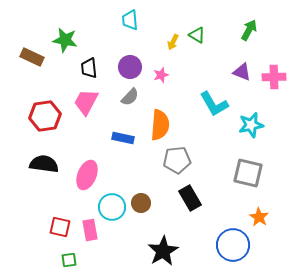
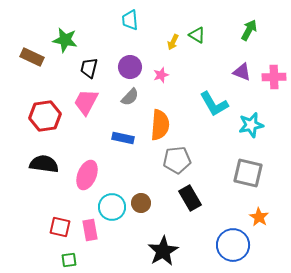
black trapezoid: rotated 20 degrees clockwise
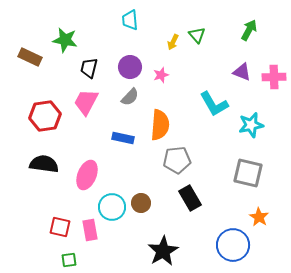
green triangle: rotated 18 degrees clockwise
brown rectangle: moved 2 px left
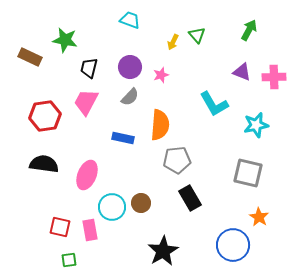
cyan trapezoid: rotated 115 degrees clockwise
cyan star: moved 5 px right
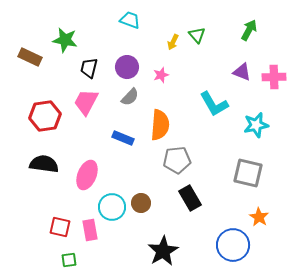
purple circle: moved 3 px left
blue rectangle: rotated 10 degrees clockwise
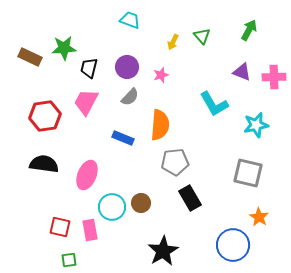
green triangle: moved 5 px right, 1 px down
green star: moved 1 px left, 8 px down; rotated 15 degrees counterclockwise
gray pentagon: moved 2 px left, 2 px down
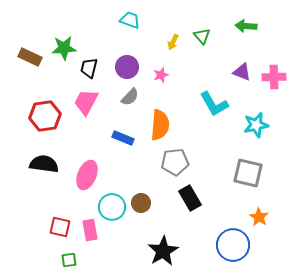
green arrow: moved 3 px left, 4 px up; rotated 115 degrees counterclockwise
